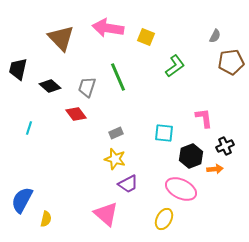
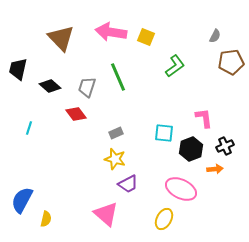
pink arrow: moved 3 px right, 4 px down
black hexagon: moved 7 px up
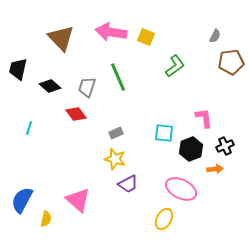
pink triangle: moved 28 px left, 14 px up
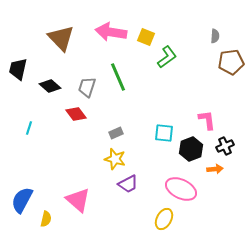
gray semicircle: rotated 24 degrees counterclockwise
green L-shape: moved 8 px left, 9 px up
pink L-shape: moved 3 px right, 2 px down
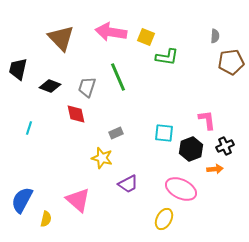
green L-shape: rotated 45 degrees clockwise
black diamond: rotated 20 degrees counterclockwise
red diamond: rotated 25 degrees clockwise
yellow star: moved 13 px left, 1 px up
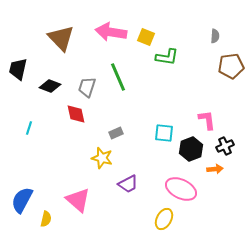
brown pentagon: moved 4 px down
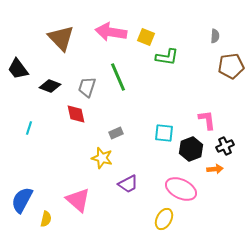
black trapezoid: rotated 50 degrees counterclockwise
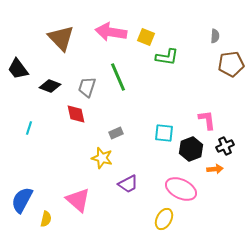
brown pentagon: moved 2 px up
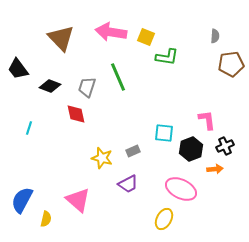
gray rectangle: moved 17 px right, 18 px down
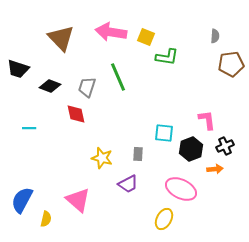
black trapezoid: rotated 35 degrees counterclockwise
cyan line: rotated 72 degrees clockwise
gray rectangle: moved 5 px right, 3 px down; rotated 64 degrees counterclockwise
